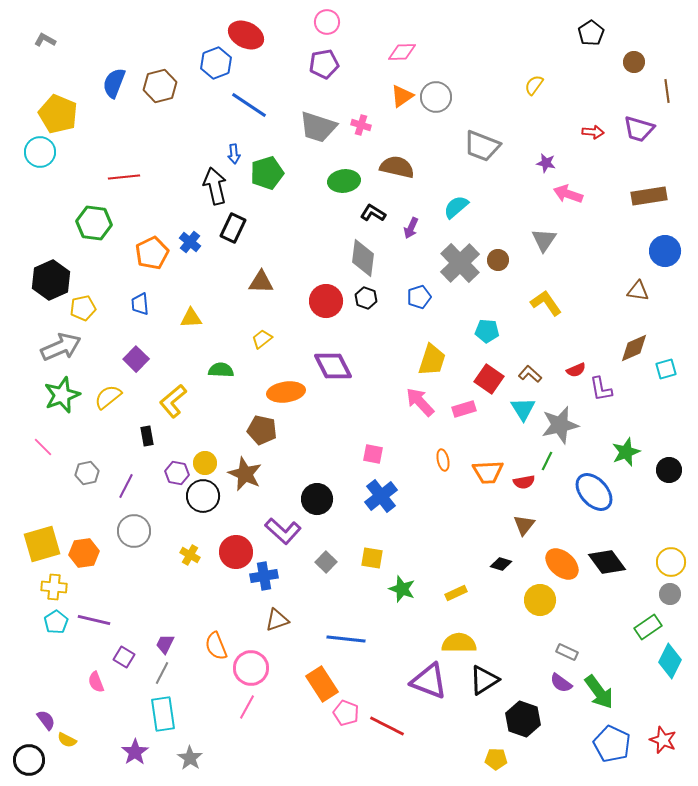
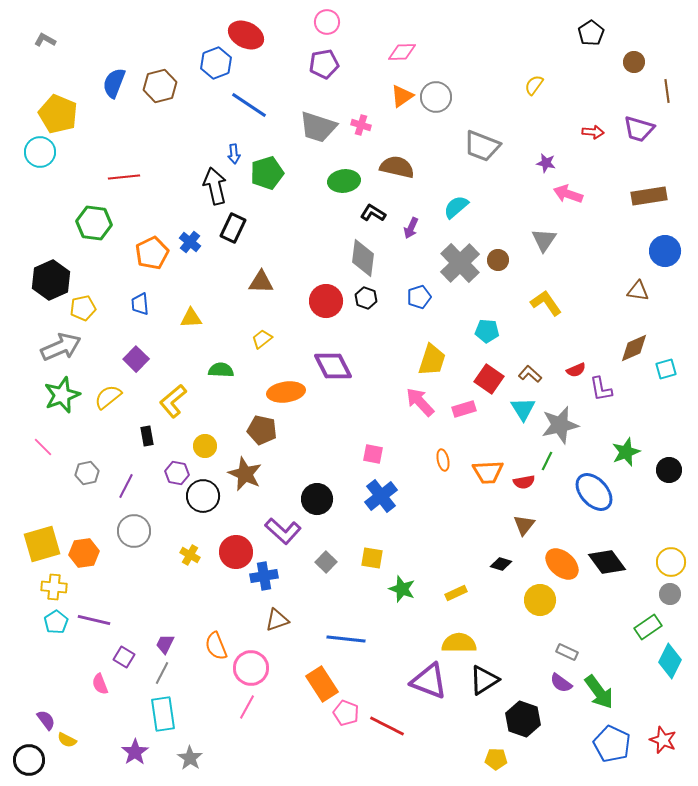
yellow circle at (205, 463): moved 17 px up
pink semicircle at (96, 682): moved 4 px right, 2 px down
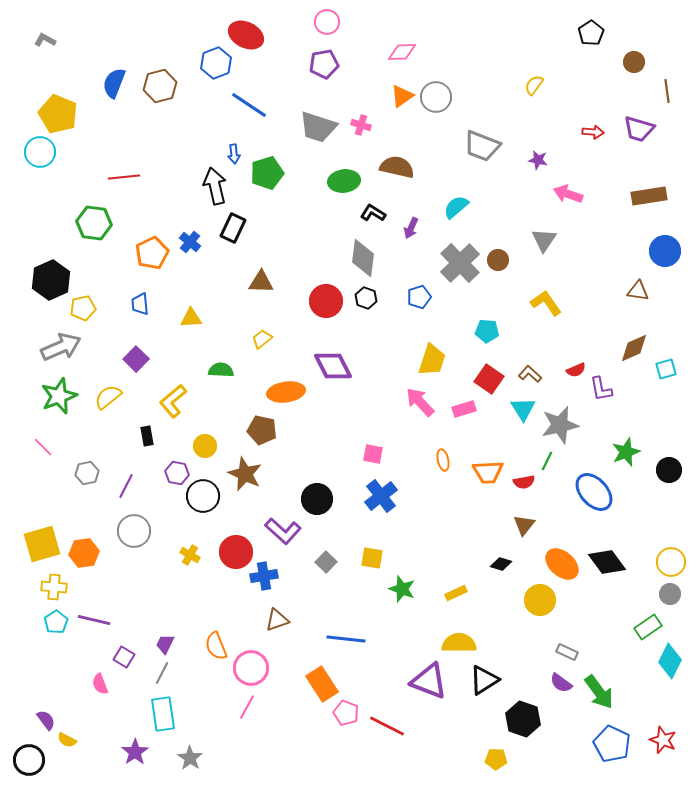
purple star at (546, 163): moved 8 px left, 3 px up
green star at (62, 395): moved 3 px left, 1 px down
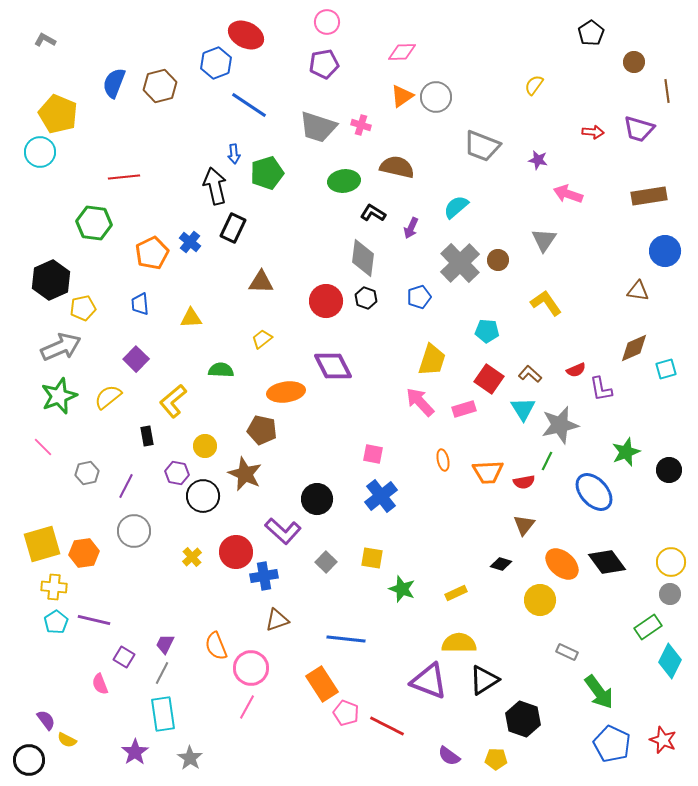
yellow cross at (190, 555): moved 2 px right, 2 px down; rotated 18 degrees clockwise
purple semicircle at (561, 683): moved 112 px left, 73 px down
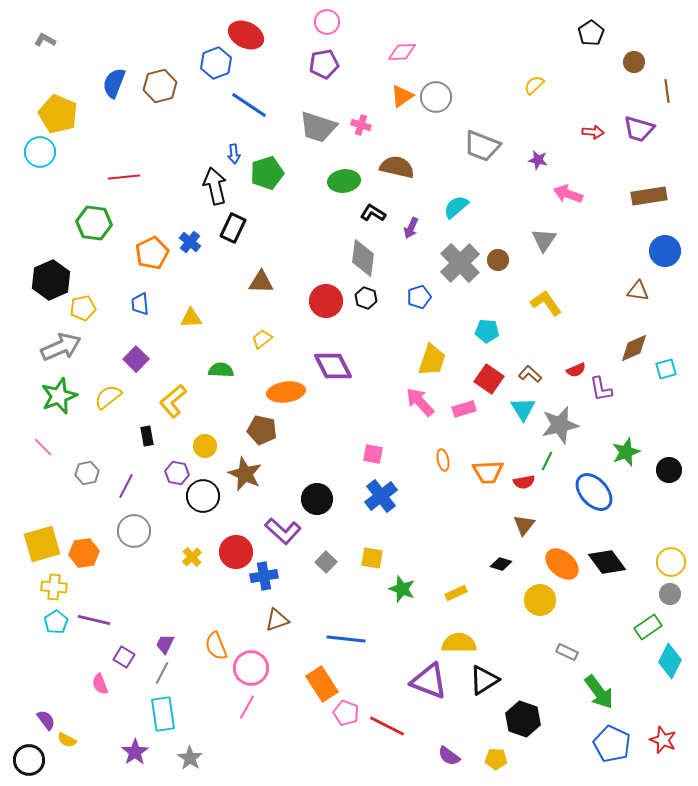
yellow semicircle at (534, 85): rotated 10 degrees clockwise
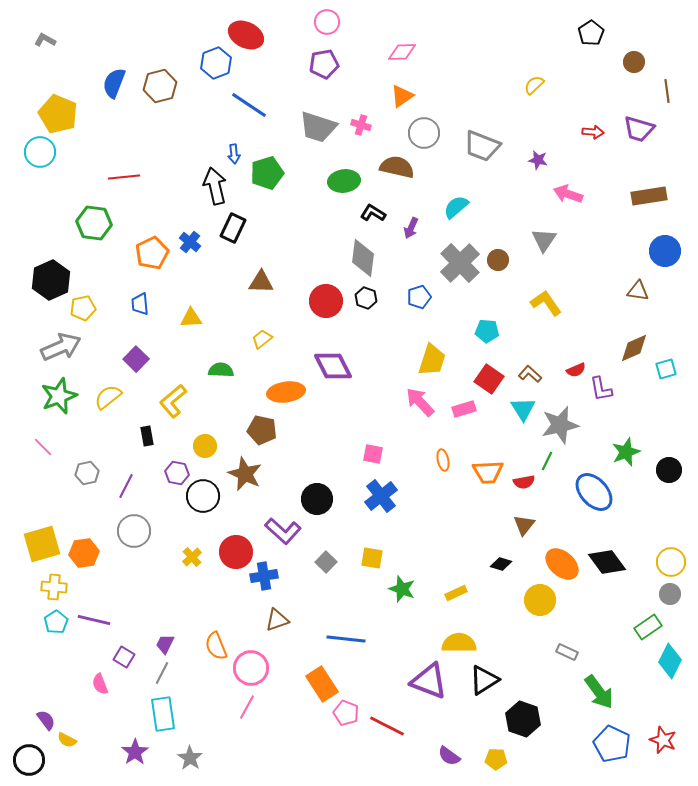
gray circle at (436, 97): moved 12 px left, 36 px down
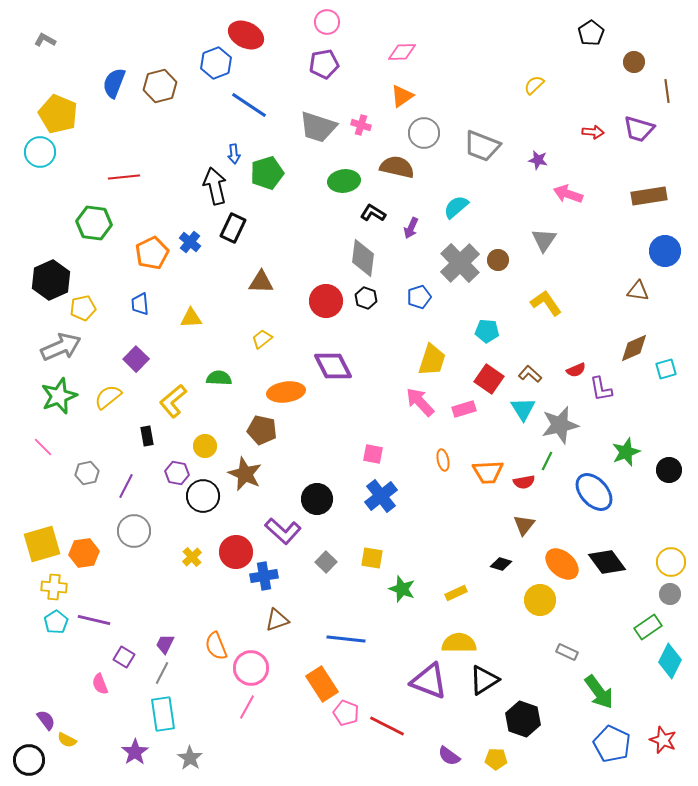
green semicircle at (221, 370): moved 2 px left, 8 px down
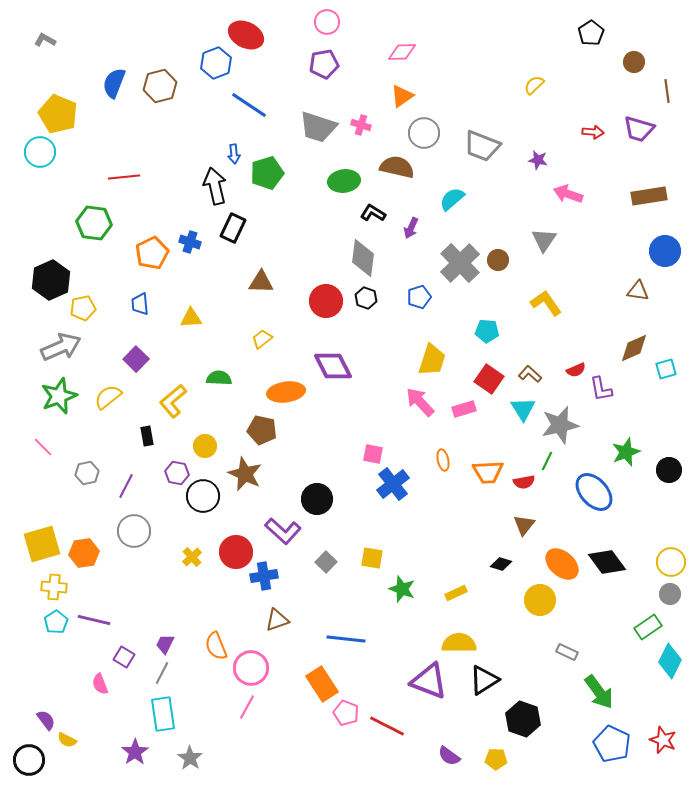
cyan semicircle at (456, 207): moved 4 px left, 8 px up
blue cross at (190, 242): rotated 20 degrees counterclockwise
blue cross at (381, 496): moved 12 px right, 12 px up
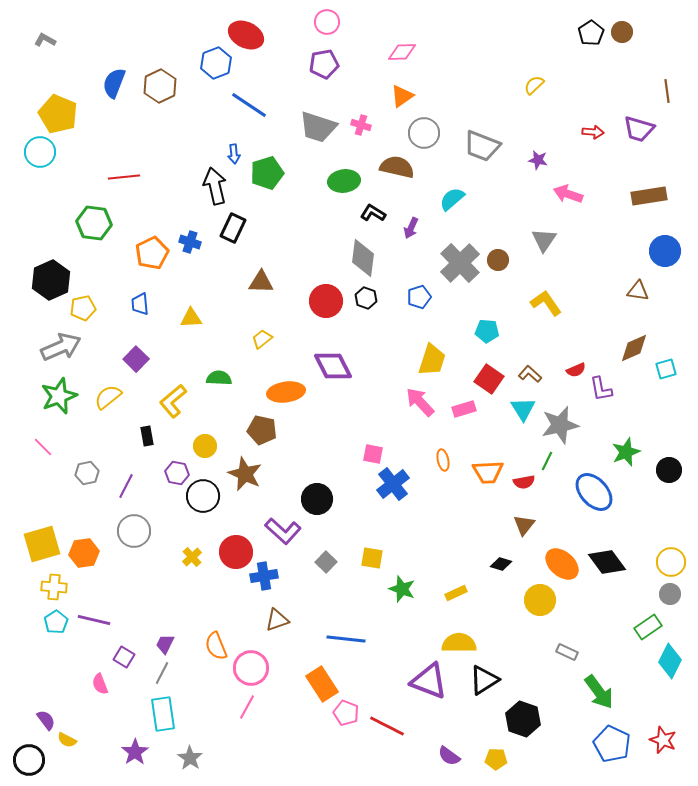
brown circle at (634, 62): moved 12 px left, 30 px up
brown hexagon at (160, 86): rotated 12 degrees counterclockwise
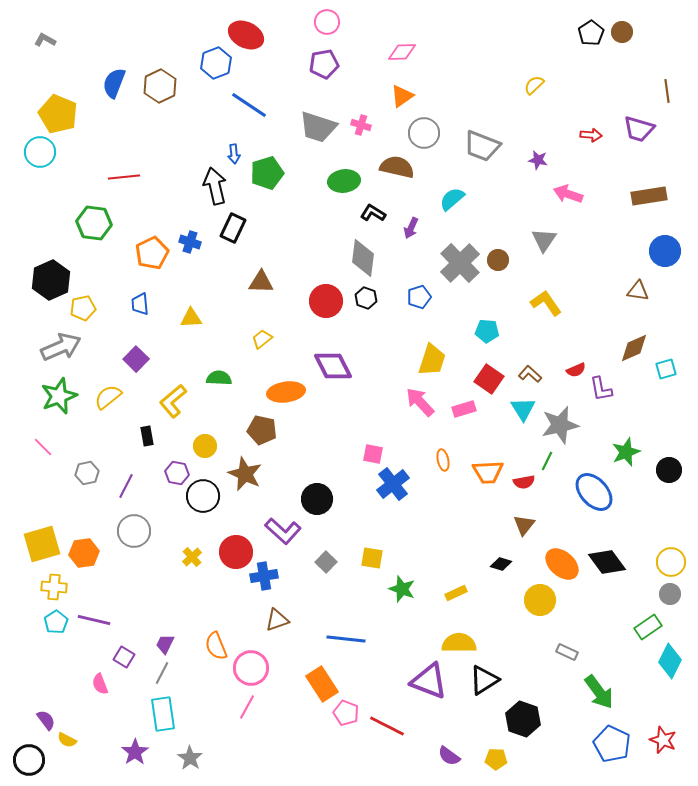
red arrow at (593, 132): moved 2 px left, 3 px down
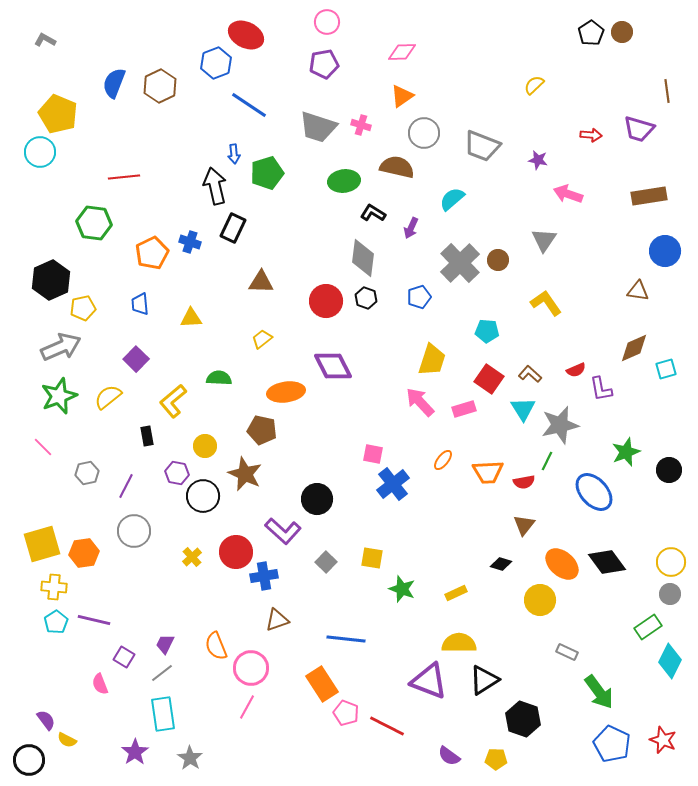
orange ellipse at (443, 460): rotated 50 degrees clockwise
gray line at (162, 673): rotated 25 degrees clockwise
